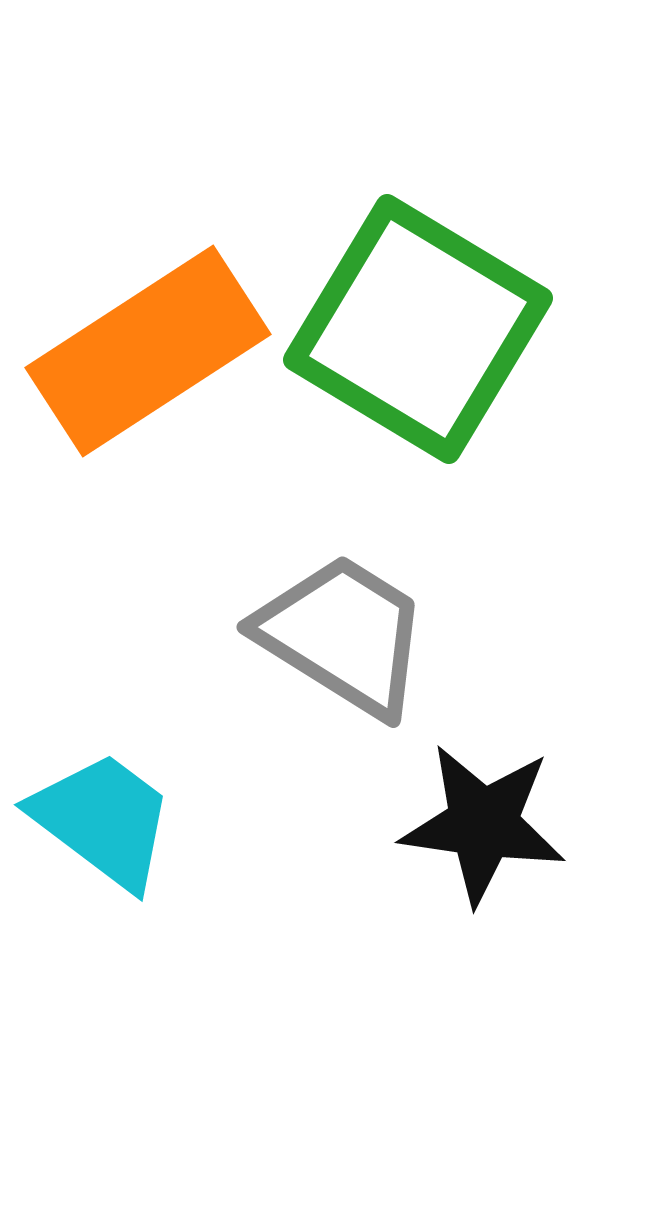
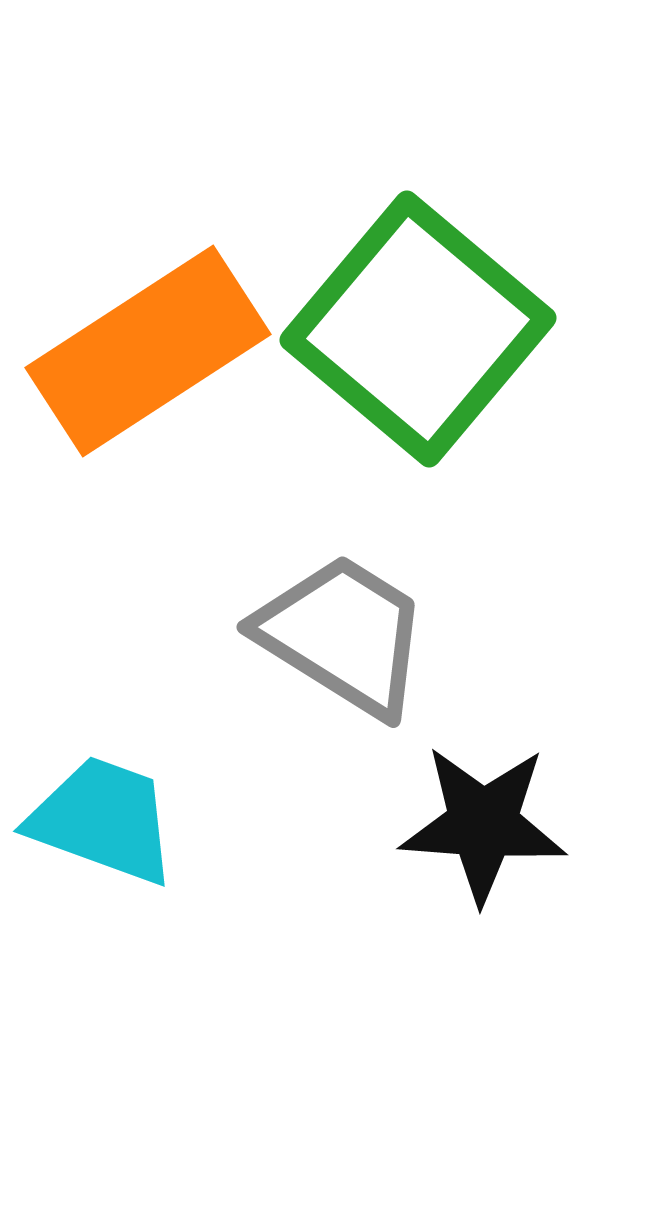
green square: rotated 9 degrees clockwise
cyan trapezoid: rotated 17 degrees counterclockwise
black star: rotated 4 degrees counterclockwise
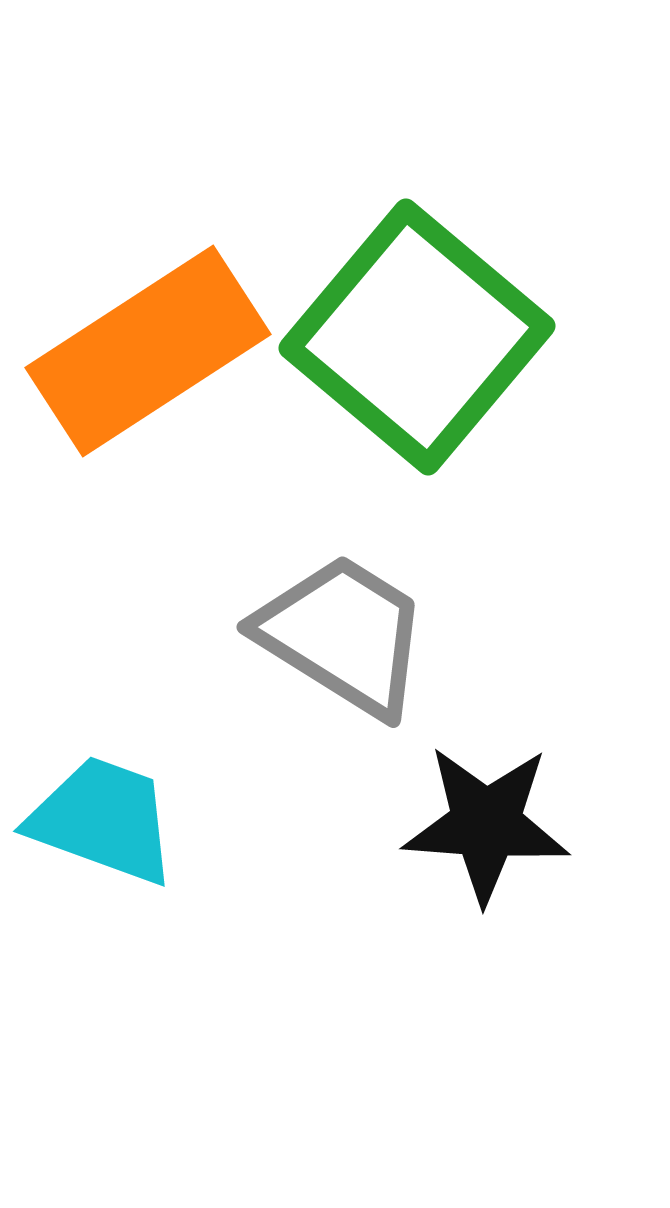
green square: moved 1 px left, 8 px down
black star: moved 3 px right
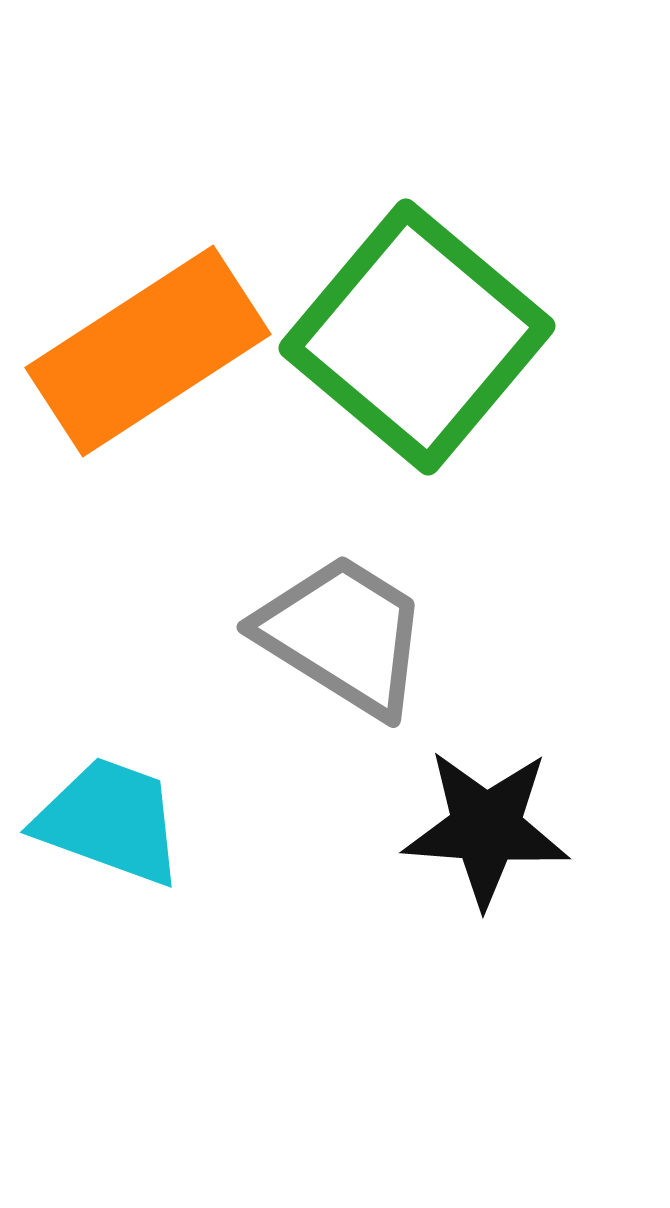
cyan trapezoid: moved 7 px right, 1 px down
black star: moved 4 px down
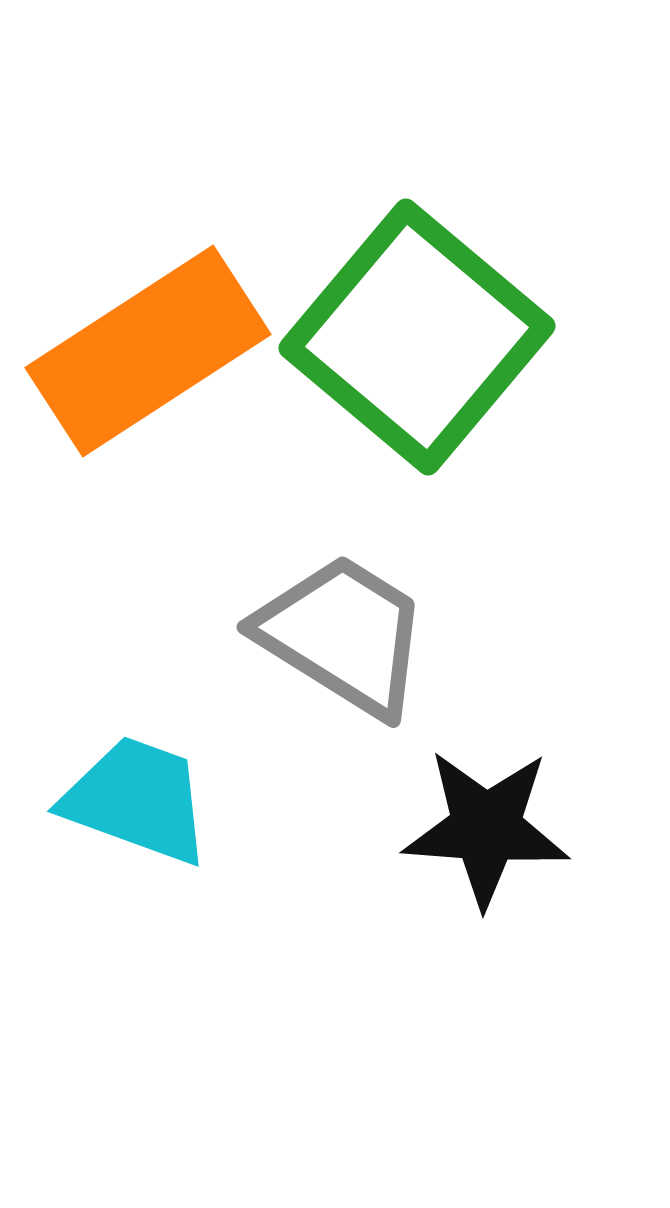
cyan trapezoid: moved 27 px right, 21 px up
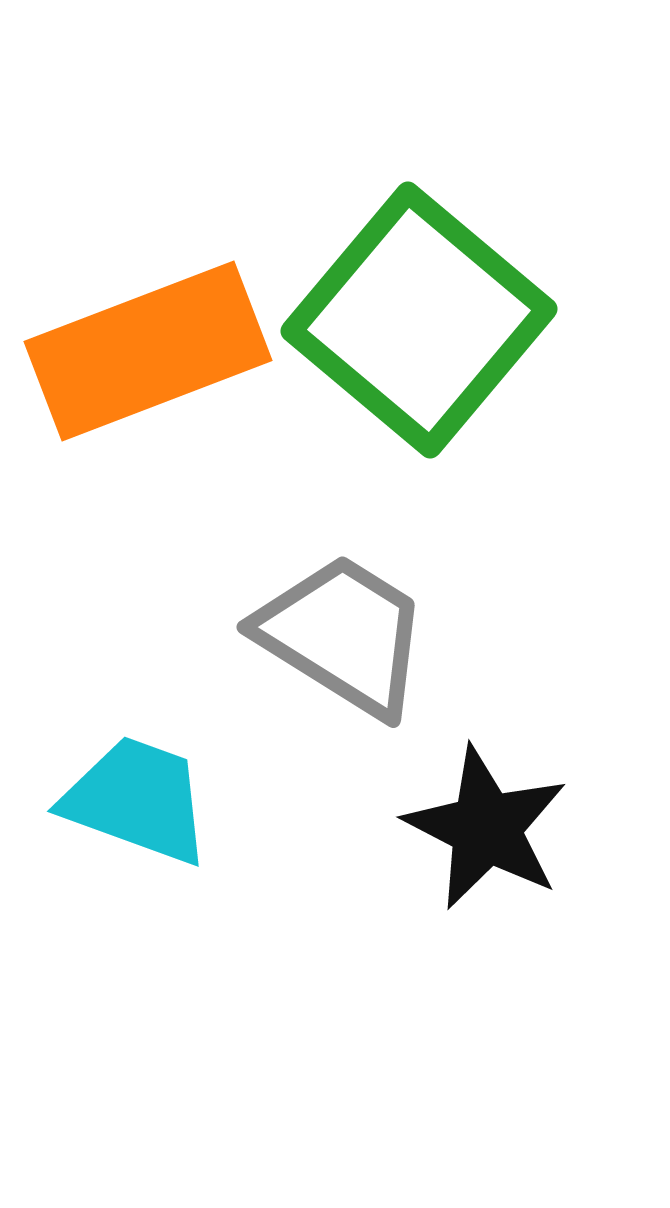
green square: moved 2 px right, 17 px up
orange rectangle: rotated 12 degrees clockwise
black star: rotated 23 degrees clockwise
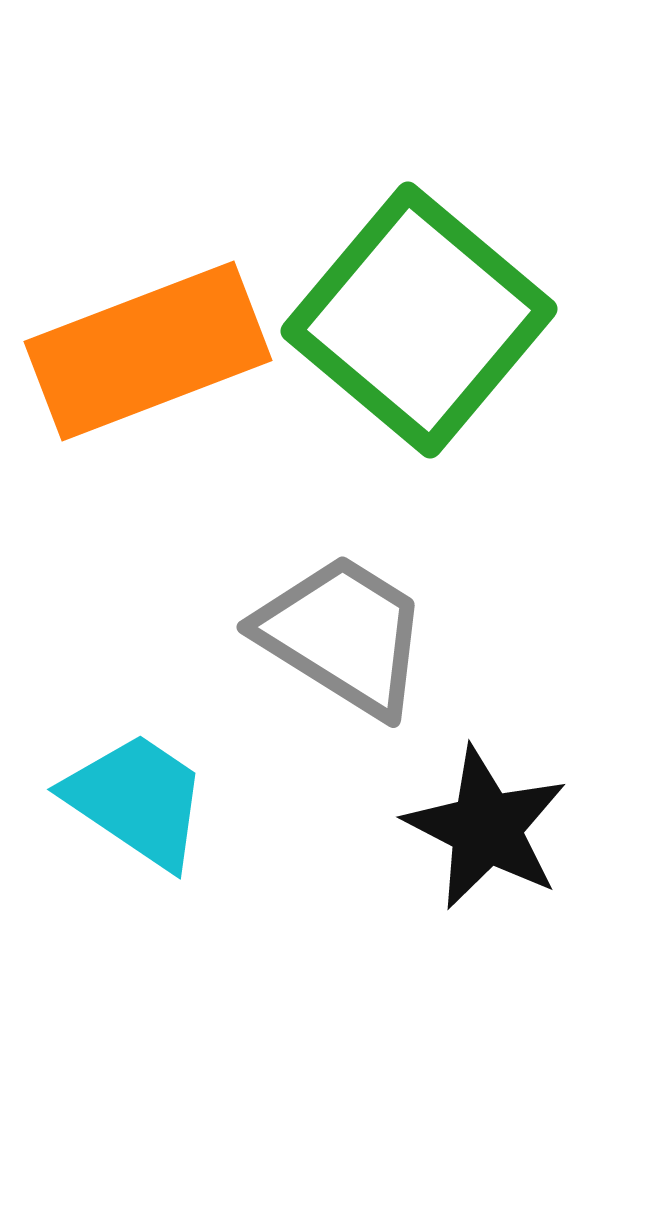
cyan trapezoid: rotated 14 degrees clockwise
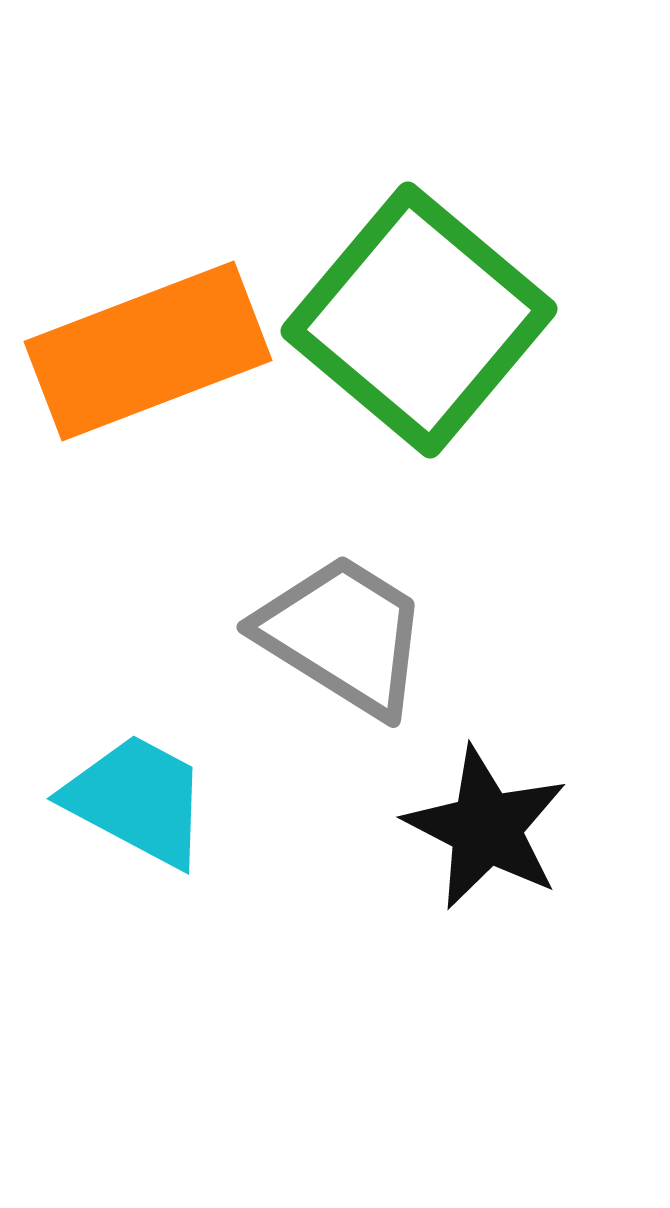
cyan trapezoid: rotated 6 degrees counterclockwise
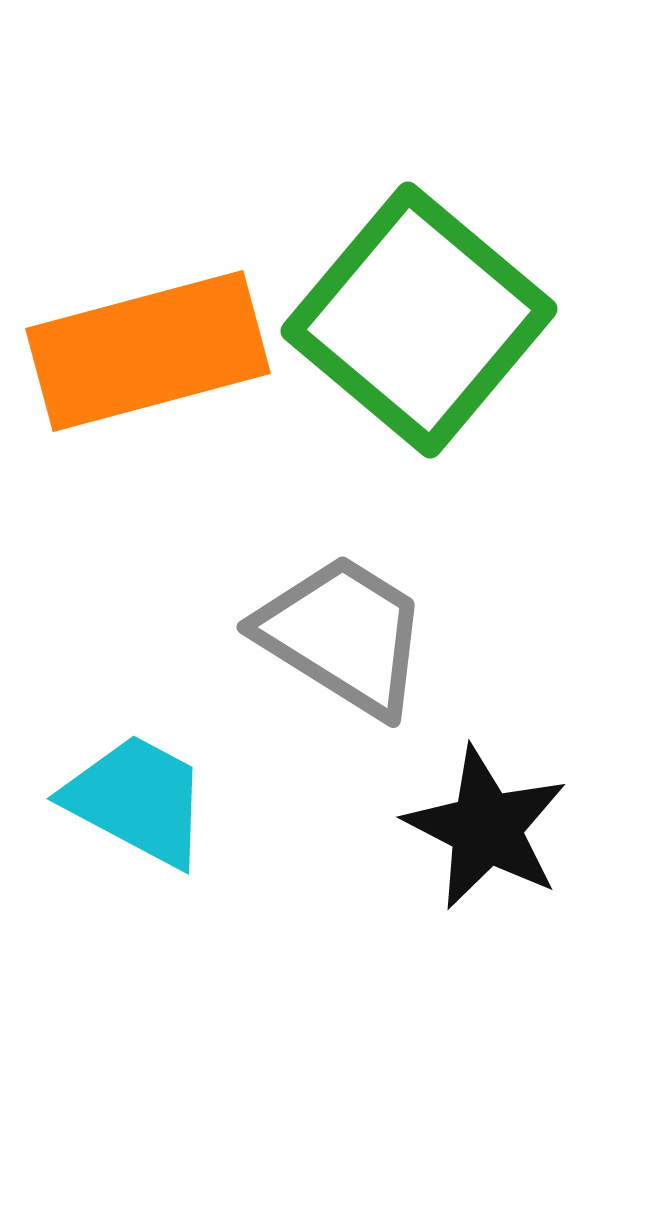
orange rectangle: rotated 6 degrees clockwise
